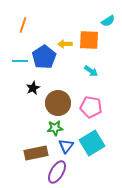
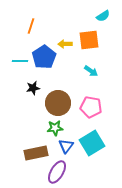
cyan semicircle: moved 5 px left, 5 px up
orange line: moved 8 px right, 1 px down
orange square: rotated 10 degrees counterclockwise
black star: rotated 16 degrees clockwise
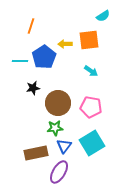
blue triangle: moved 2 px left
purple ellipse: moved 2 px right
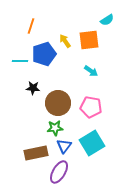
cyan semicircle: moved 4 px right, 4 px down
yellow arrow: moved 3 px up; rotated 56 degrees clockwise
blue pentagon: moved 3 px up; rotated 15 degrees clockwise
black star: rotated 16 degrees clockwise
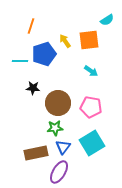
blue triangle: moved 1 px left, 1 px down
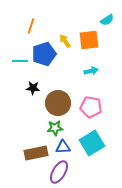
cyan arrow: rotated 48 degrees counterclockwise
blue triangle: rotated 49 degrees clockwise
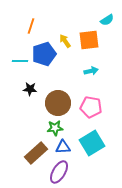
black star: moved 3 px left, 1 px down
brown rectangle: rotated 30 degrees counterclockwise
